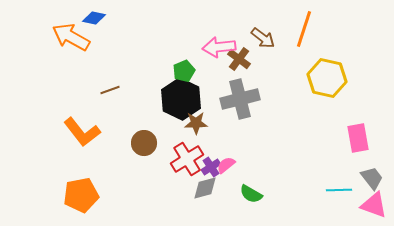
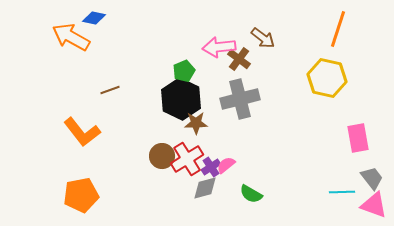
orange line: moved 34 px right
brown circle: moved 18 px right, 13 px down
cyan line: moved 3 px right, 2 px down
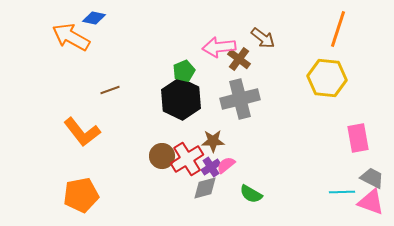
yellow hexagon: rotated 6 degrees counterclockwise
brown star: moved 17 px right, 18 px down
gray trapezoid: rotated 25 degrees counterclockwise
pink triangle: moved 3 px left, 3 px up
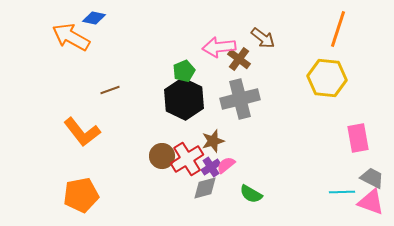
black hexagon: moved 3 px right
brown star: rotated 15 degrees counterclockwise
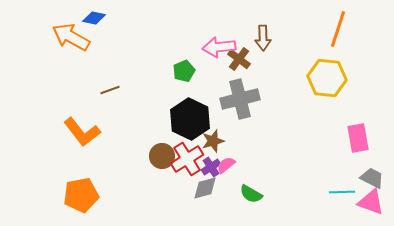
brown arrow: rotated 50 degrees clockwise
black hexagon: moved 6 px right, 20 px down
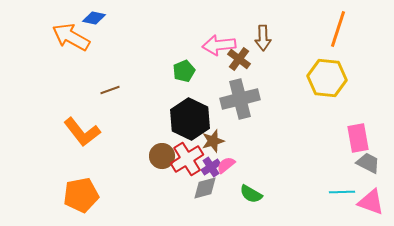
pink arrow: moved 2 px up
gray trapezoid: moved 4 px left, 15 px up
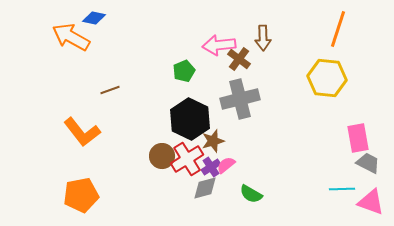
cyan line: moved 3 px up
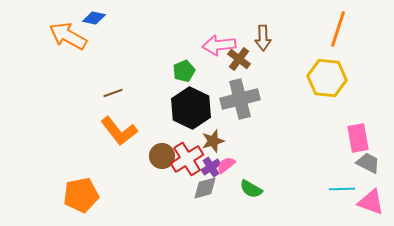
orange arrow: moved 3 px left, 1 px up
brown line: moved 3 px right, 3 px down
black hexagon: moved 1 px right, 11 px up
orange L-shape: moved 37 px right, 1 px up
green semicircle: moved 5 px up
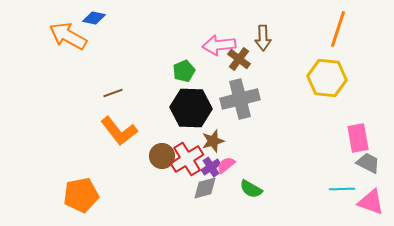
black hexagon: rotated 24 degrees counterclockwise
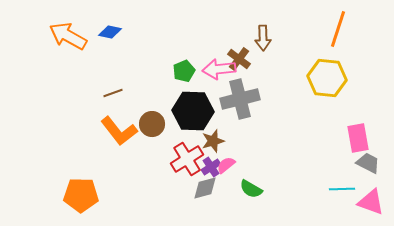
blue diamond: moved 16 px right, 14 px down
pink arrow: moved 24 px down
black hexagon: moved 2 px right, 3 px down
brown circle: moved 10 px left, 32 px up
orange pentagon: rotated 12 degrees clockwise
